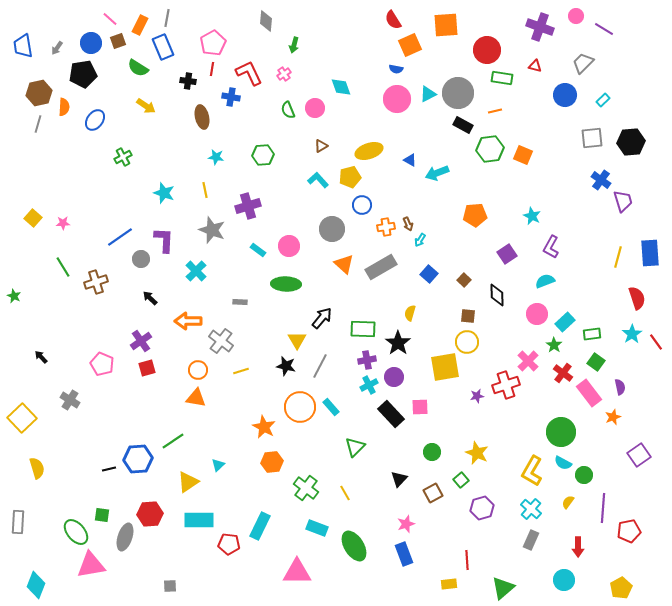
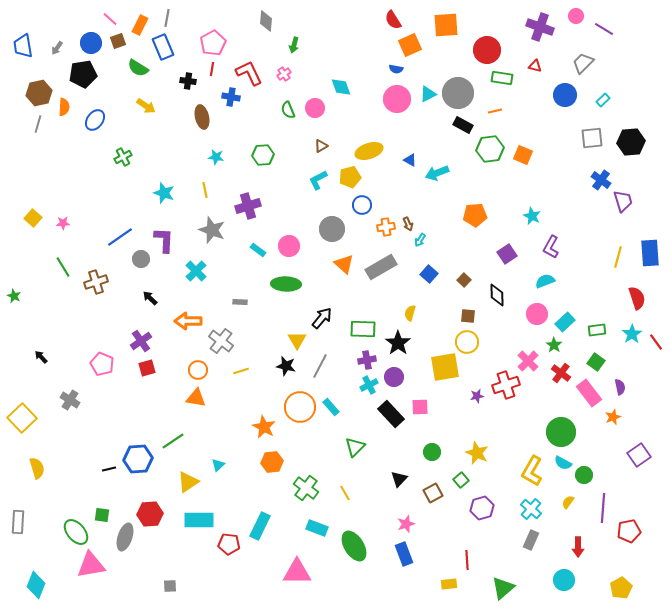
cyan L-shape at (318, 180): rotated 75 degrees counterclockwise
green rectangle at (592, 334): moved 5 px right, 4 px up
red cross at (563, 373): moved 2 px left
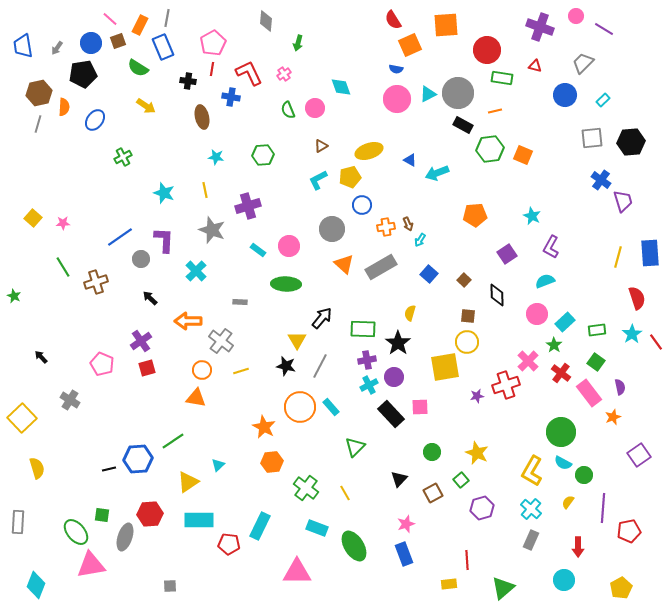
green arrow at (294, 45): moved 4 px right, 2 px up
orange circle at (198, 370): moved 4 px right
